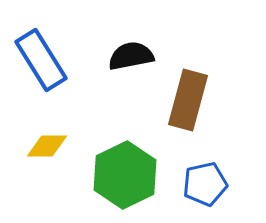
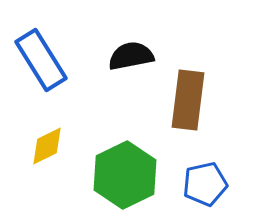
brown rectangle: rotated 8 degrees counterclockwise
yellow diamond: rotated 27 degrees counterclockwise
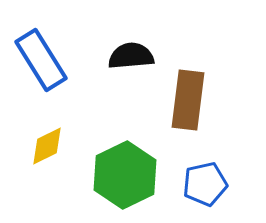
black semicircle: rotated 6 degrees clockwise
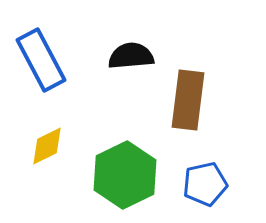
blue rectangle: rotated 4 degrees clockwise
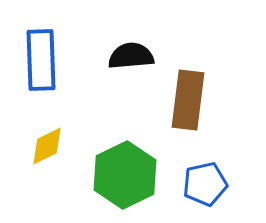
blue rectangle: rotated 26 degrees clockwise
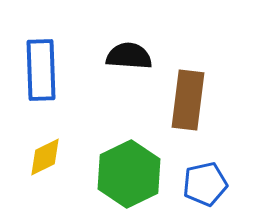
black semicircle: moved 2 px left; rotated 9 degrees clockwise
blue rectangle: moved 10 px down
yellow diamond: moved 2 px left, 11 px down
green hexagon: moved 4 px right, 1 px up
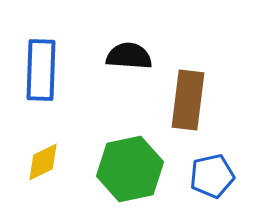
blue rectangle: rotated 4 degrees clockwise
yellow diamond: moved 2 px left, 5 px down
green hexagon: moved 1 px right, 5 px up; rotated 14 degrees clockwise
blue pentagon: moved 7 px right, 8 px up
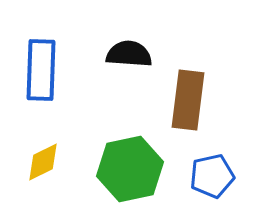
black semicircle: moved 2 px up
